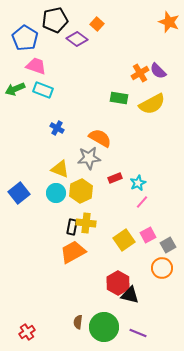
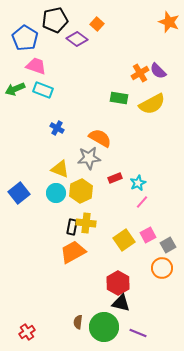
black triangle: moved 9 px left, 8 px down
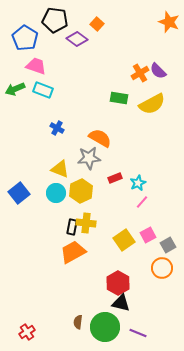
black pentagon: rotated 20 degrees clockwise
green circle: moved 1 px right
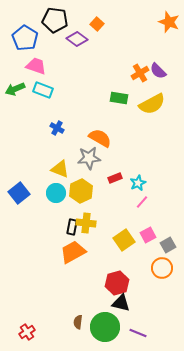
red hexagon: moved 1 px left; rotated 15 degrees clockwise
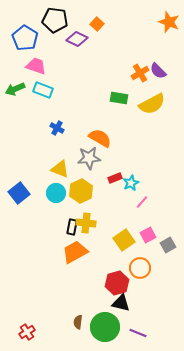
purple diamond: rotated 10 degrees counterclockwise
cyan star: moved 7 px left
orange trapezoid: moved 2 px right
orange circle: moved 22 px left
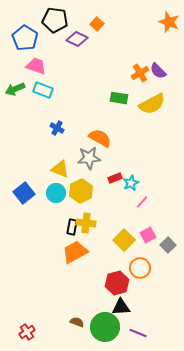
blue square: moved 5 px right
yellow square: rotated 10 degrees counterclockwise
gray square: rotated 14 degrees counterclockwise
black triangle: moved 4 px down; rotated 18 degrees counterclockwise
brown semicircle: moved 1 px left; rotated 104 degrees clockwise
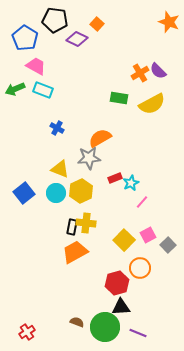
pink trapezoid: rotated 10 degrees clockwise
orange semicircle: rotated 60 degrees counterclockwise
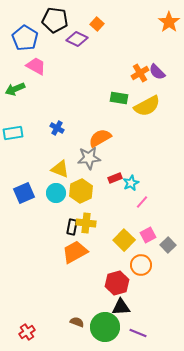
orange star: rotated 15 degrees clockwise
purple semicircle: moved 1 px left, 1 px down
cyan rectangle: moved 30 px left, 43 px down; rotated 30 degrees counterclockwise
yellow semicircle: moved 5 px left, 2 px down
blue square: rotated 15 degrees clockwise
orange circle: moved 1 px right, 3 px up
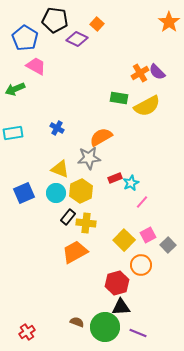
orange semicircle: moved 1 px right, 1 px up
black rectangle: moved 4 px left, 10 px up; rotated 28 degrees clockwise
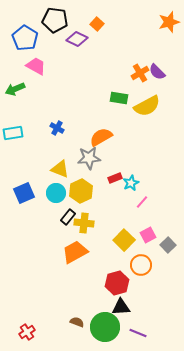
orange star: rotated 20 degrees clockwise
yellow cross: moved 2 px left
